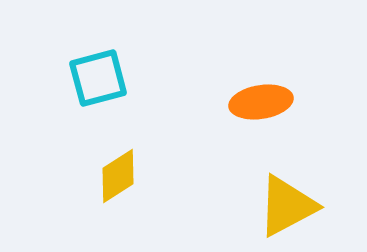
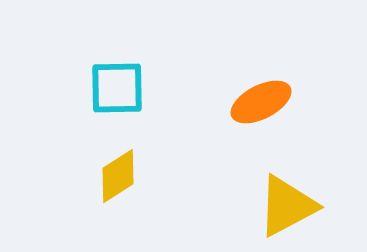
cyan square: moved 19 px right, 10 px down; rotated 14 degrees clockwise
orange ellipse: rotated 18 degrees counterclockwise
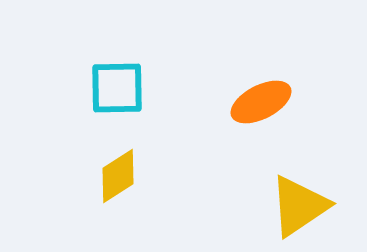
yellow triangle: moved 12 px right; rotated 6 degrees counterclockwise
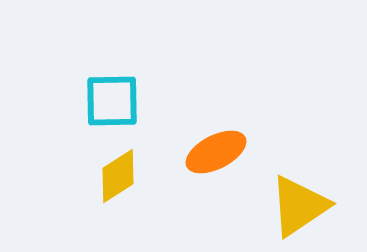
cyan square: moved 5 px left, 13 px down
orange ellipse: moved 45 px left, 50 px down
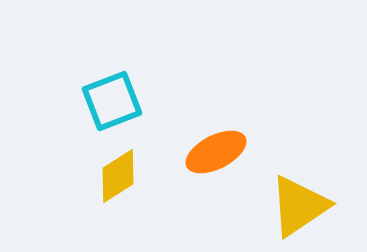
cyan square: rotated 20 degrees counterclockwise
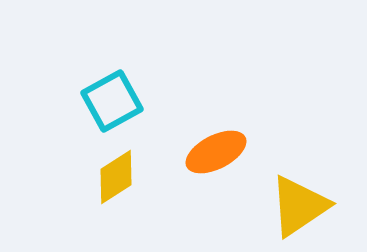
cyan square: rotated 8 degrees counterclockwise
yellow diamond: moved 2 px left, 1 px down
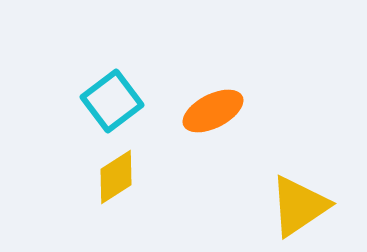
cyan square: rotated 8 degrees counterclockwise
orange ellipse: moved 3 px left, 41 px up
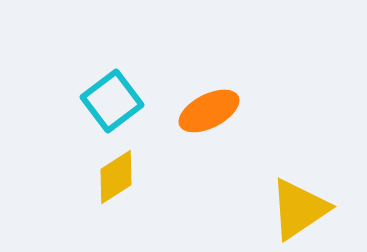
orange ellipse: moved 4 px left
yellow triangle: moved 3 px down
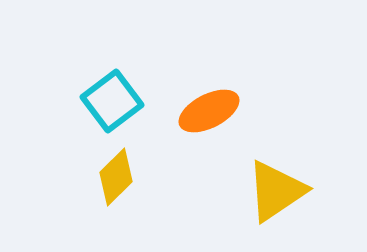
yellow diamond: rotated 12 degrees counterclockwise
yellow triangle: moved 23 px left, 18 px up
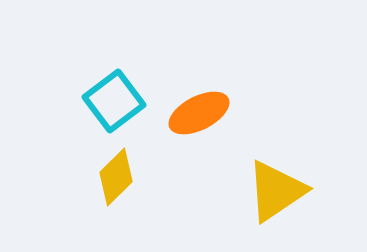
cyan square: moved 2 px right
orange ellipse: moved 10 px left, 2 px down
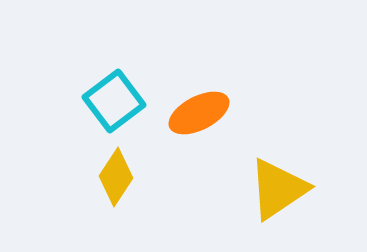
yellow diamond: rotated 12 degrees counterclockwise
yellow triangle: moved 2 px right, 2 px up
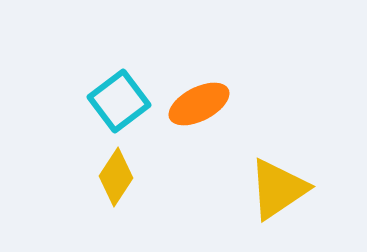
cyan square: moved 5 px right
orange ellipse: moved 9 px up
